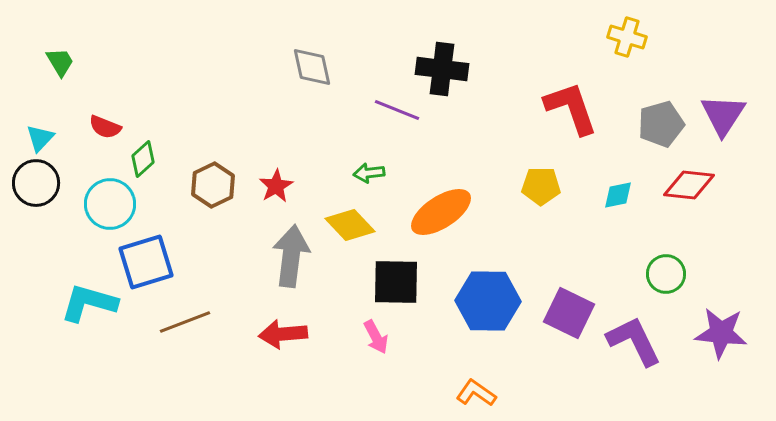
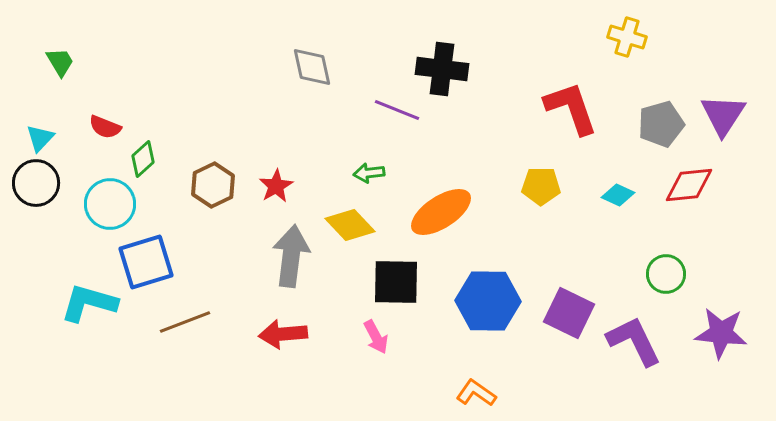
red diamond: rotated 12 degrees counterclockwise
cyan diamond: rotated 36 degrees clockwise
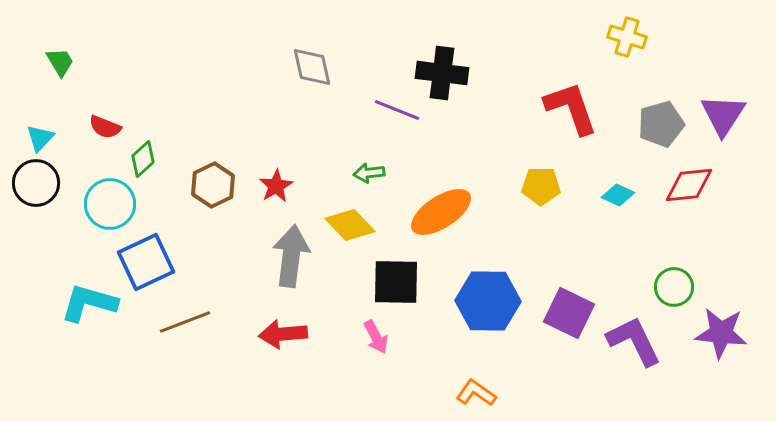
black cross: moved 4 px down
blue square: rotated 8 degrees counterclockwise
green circle: moved 8 px right, 13 px down
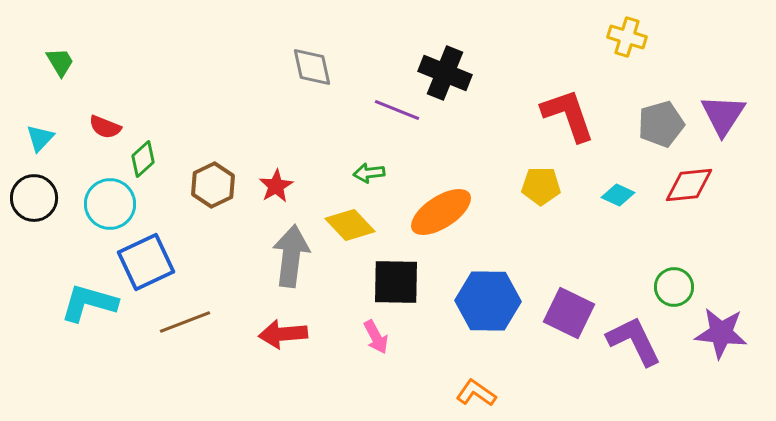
black cross: moved 3 px right; rotated 15 degrees clockwise
red L-shape: moved 3 px left, 7 px down
black circle: moved 2 px left, 15 px down
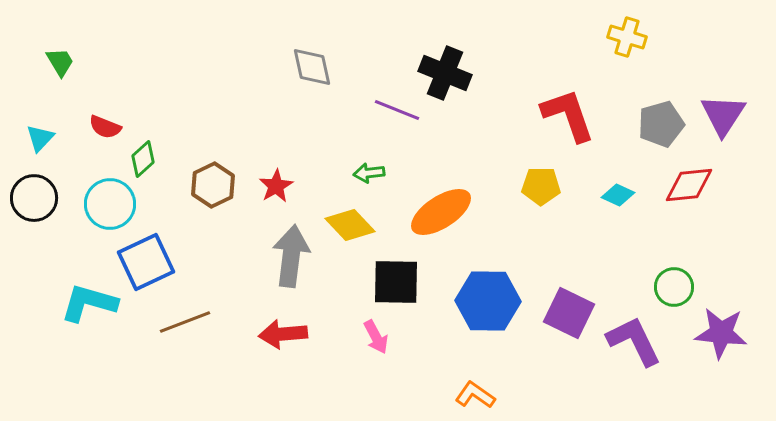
orange L-shape: moved 1 px left, 2 px down
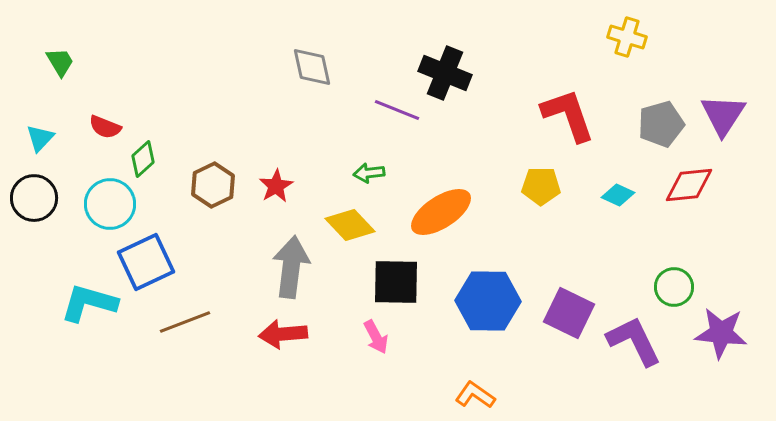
gray arrow: moved 11 px down
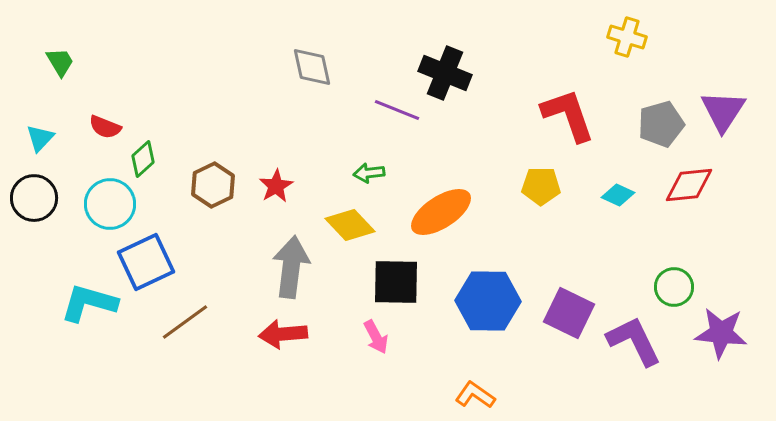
purple triangle: moved 4 px up
brown line: rotated 15 degrees counterclockwise
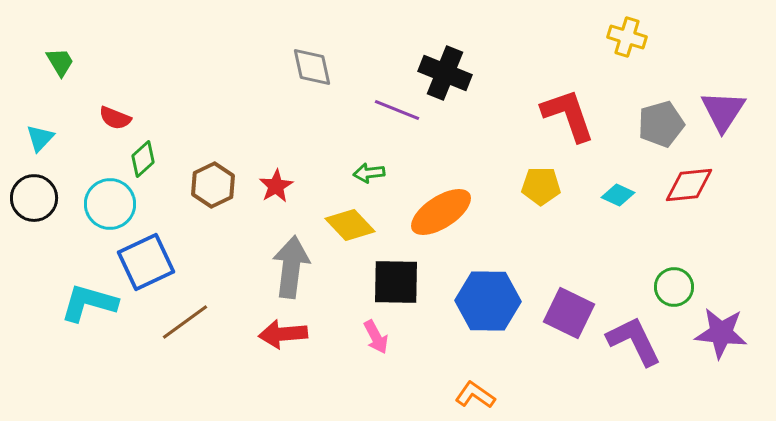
red semicircle: moved 10 px right, 9 px up
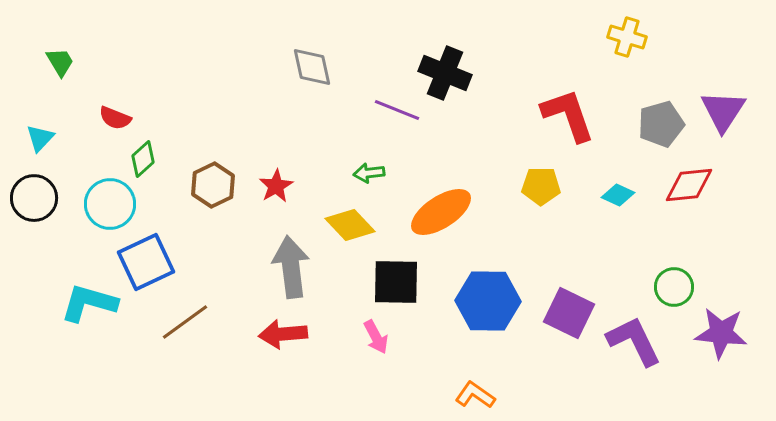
gray arrow: rotated 14 degrees counterclockwise
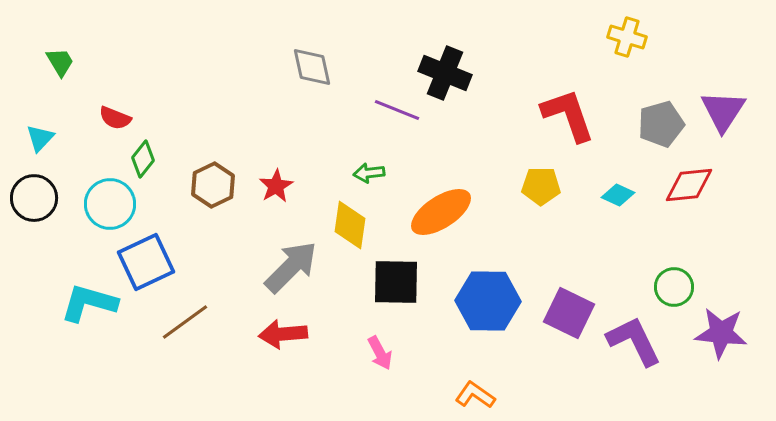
green diamond: rotated 9 degrees counterclockwise
yellow diamond: rotated 51 degrees clockwise
gray arrow: rotated 52 degrees clockwise
pink arrow: moved 4 px right, 16 px down
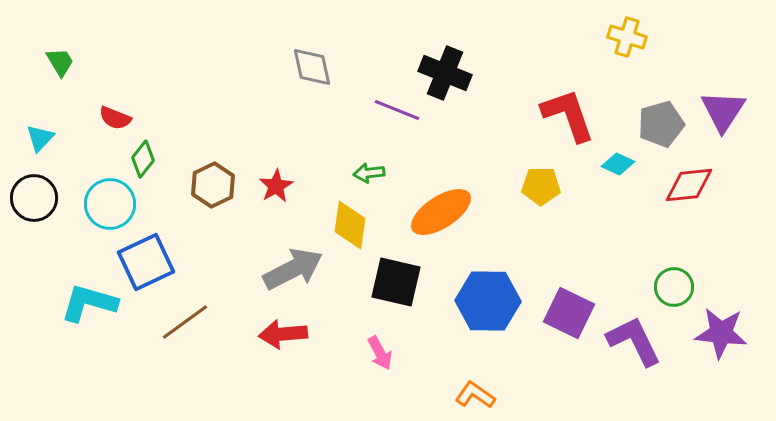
cyan diamond: moved 31 px up
gray arrow: moved 2 px right, 2 px down; rotated 18 degrees clockwise
black square: rotated 12 degrees clockwise
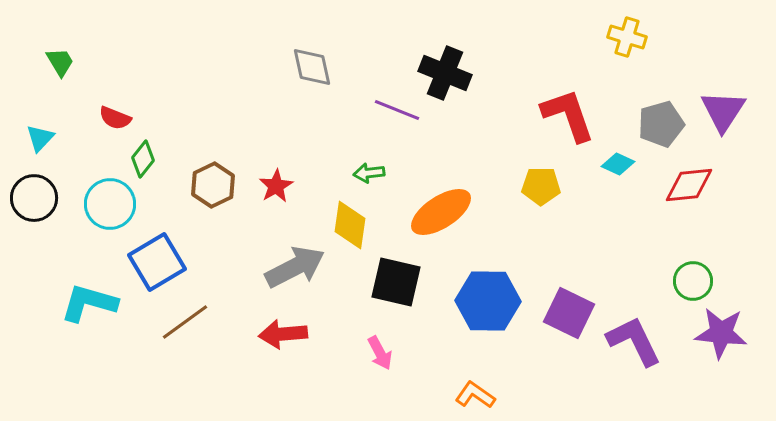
blue square: moved 11 px right; rotated 6 degrees counterclockwise
gray arrow: moved 2 px right, 2 px up
green circle: moved 19 px right, 6 px up
